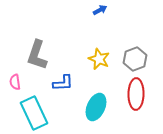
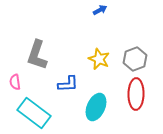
blue L-shape: moved 5 px right, 1 px down
cyan rectangle: rotated 28 degrees counterclockwise
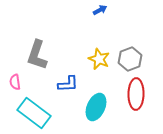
gray hexagon: moved 5 px left
